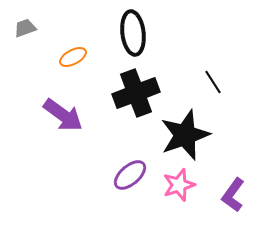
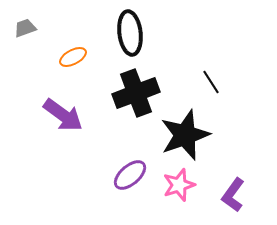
black ellipse: moved 3 px left
black line: moved 2 px left
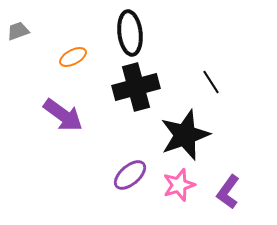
gray trapezoid: moved 7 px left, 3 px down
black cross: moved 6 px up; rotated 6 degrees clockwise
purple L-shape: moved 5 px left, 3 px up
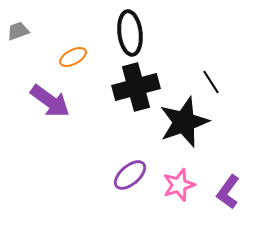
purple arrow: moved 13 px left, 14 px up
black star: moved 1 px left, 13 px up
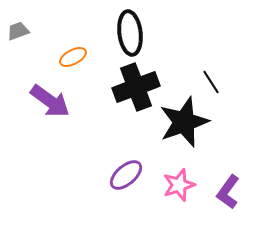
black cross: rotated 6 degrees counterclockwise
purple ellipse: moved 4 px left
